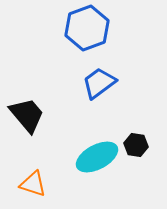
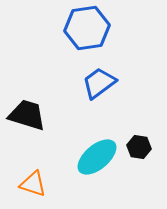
blue hexagon: rotated 12 degrees clockwise
black trapezoid: rotated 33 degrees counterclockwise
black hexagon: moved 3 px right, 2 px down
cyan ellipse: rotated 12 degrees counterclockwise
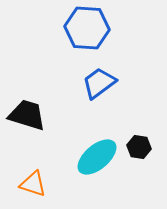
blue hexagon: rotated 12 degrees clockwise
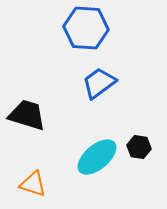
blue hexagon: moved 1 px left
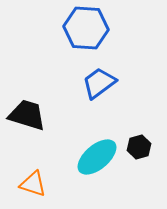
black hexagon: rotated 25 degrees counterclockwise
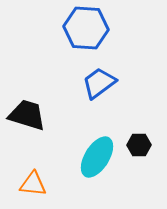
black hexagon: moved 2 px up; rotated 15 degrees clockwise
cyan ellipse: rotated 18 degrees counterclockwise
orange triangle: rotated 12 degrees counterclockwise
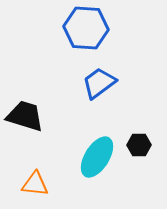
black trapezoid: moved 2 px left, 1 px down
orange triangle: moved 2 px right
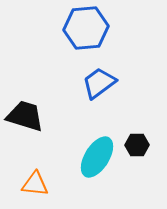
blue hexagon: rotated 9 degrees counterclockwise
black hexagon: moved 2 px left
